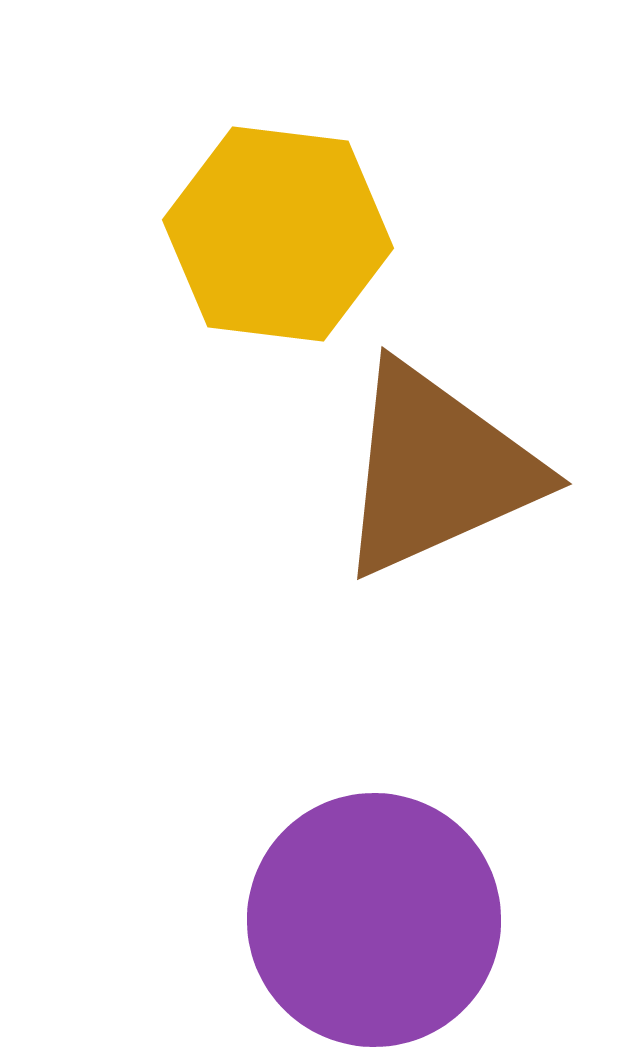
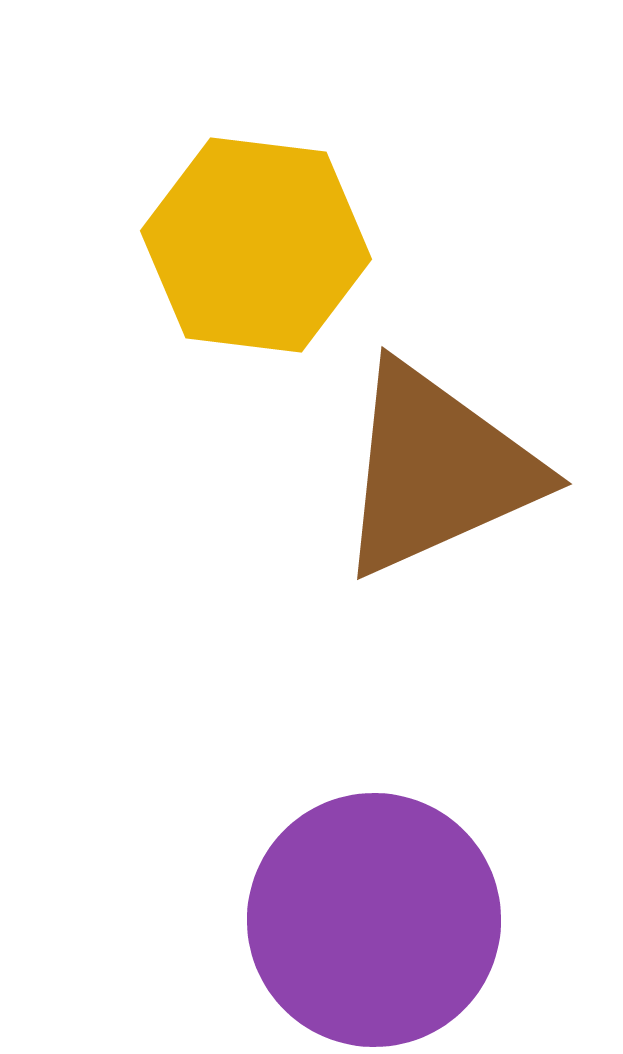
yellow hexagon: moved 22 px left, 11 px down
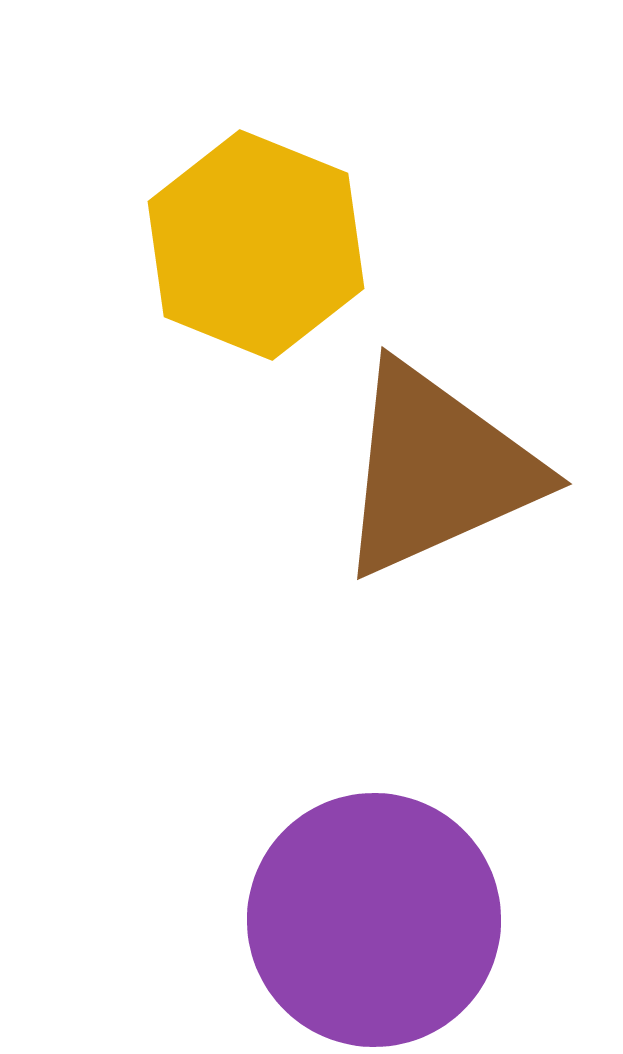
yellow hexagon: rotated 15 degrees clockwise
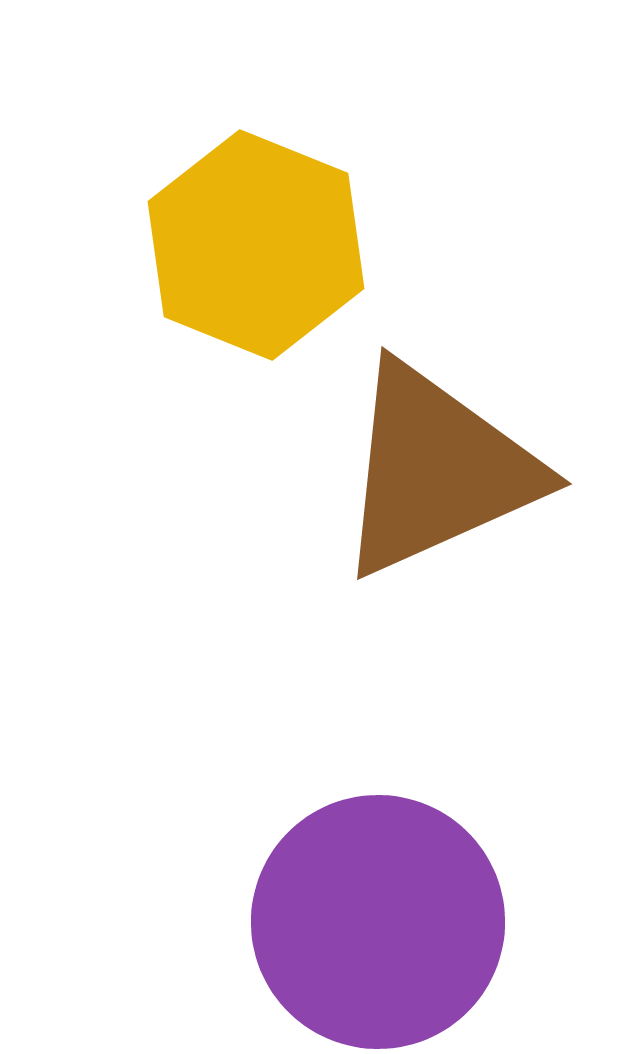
purple circle: moved 4 px right, 2 px down
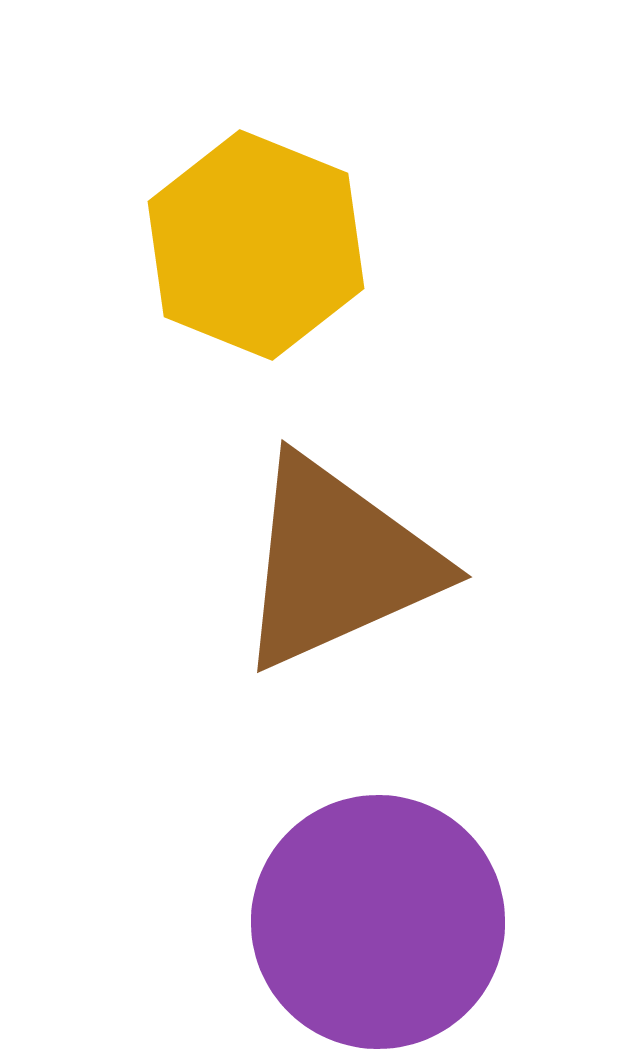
brown triangle: moved 100 px left, 93 px down
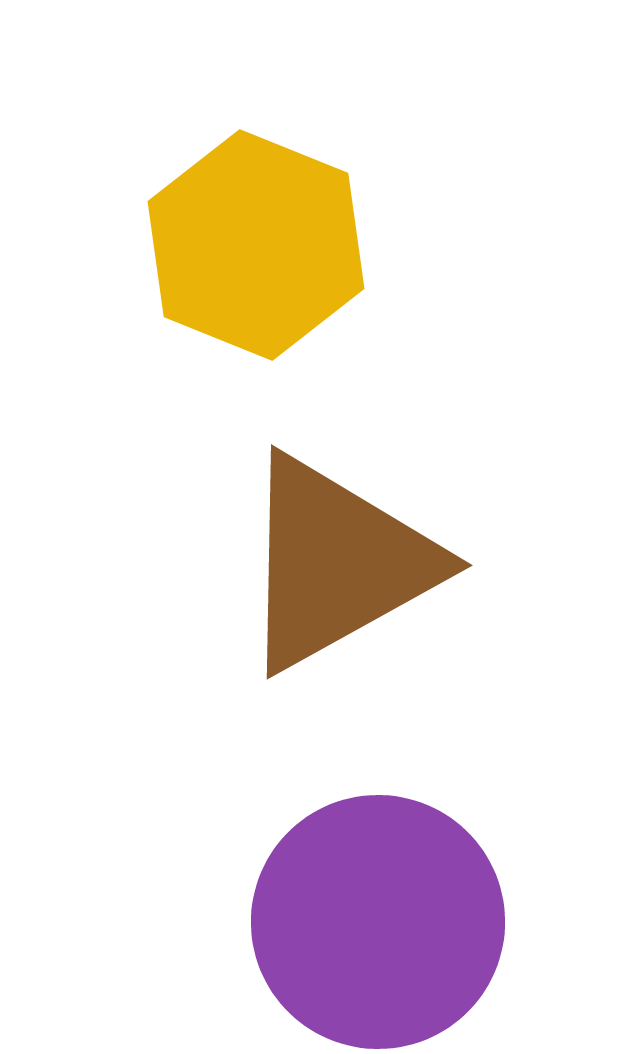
brown triangle: rotated 5 degrees counterclockwise
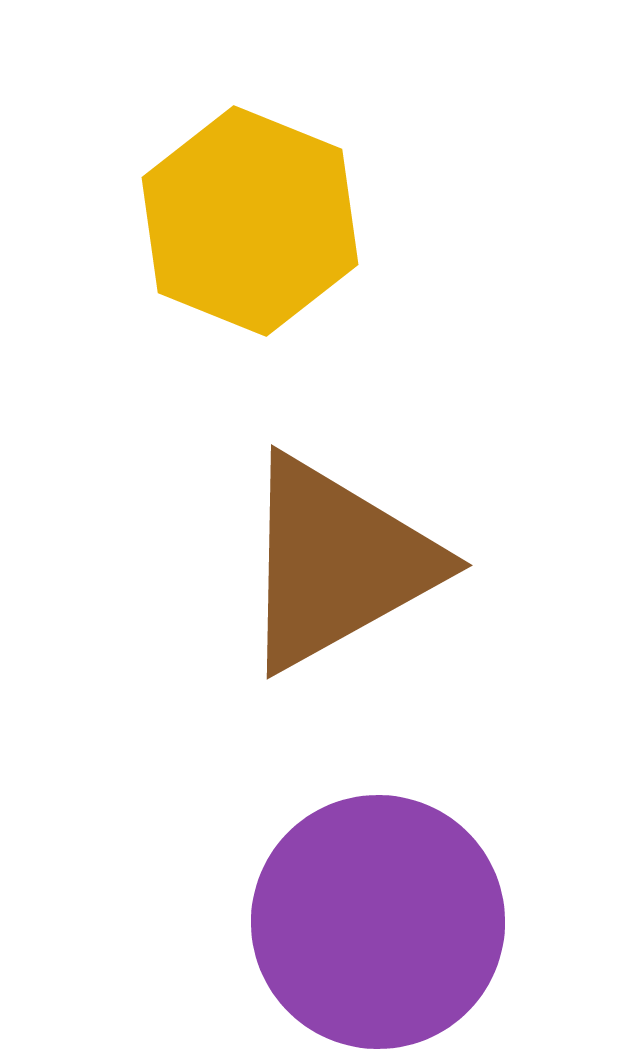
yellow hexagon: moved 6 px left, 24 px up
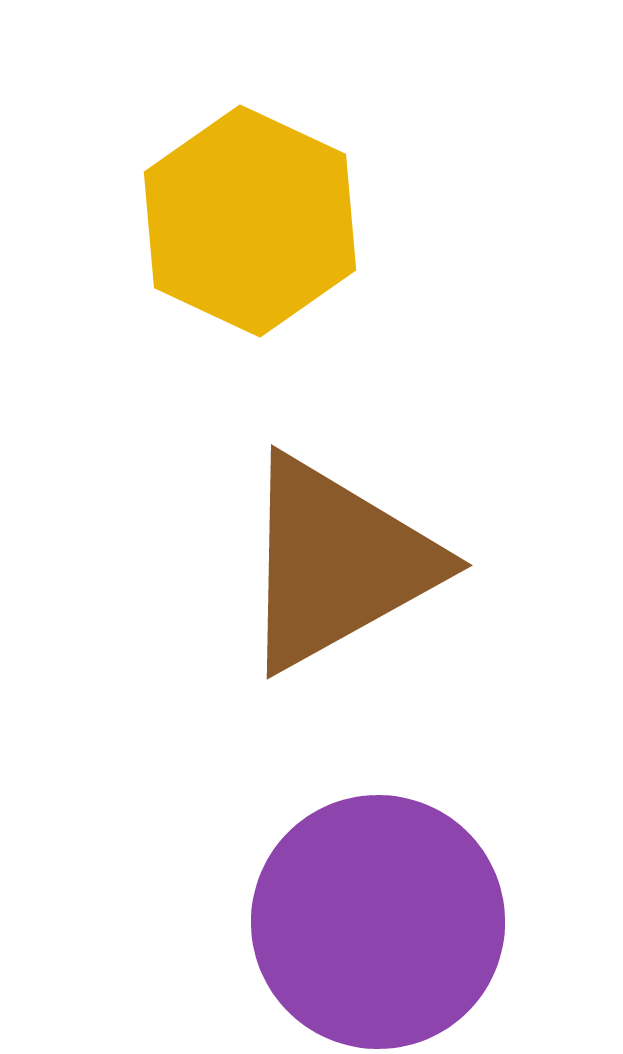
yellow hexagon: rotated 3 degrees clockwise
